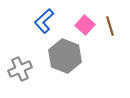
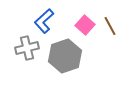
brown line: rotated 12 degrees counterclockwise
gray hexagon: rotated 20 degrees clockwise
gray cross: moved 7 px right, 21 px up; rotated 10 degrees clockwise
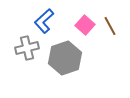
gray hexagon: moved 2 px down
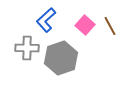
blue L-shape: moved 2 px right, 1 px up
gray cross: rotated 15 degrees clockwise
gray hexagon: moved 4 px left
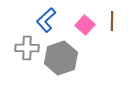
brown line: moved 2 px right, 5 px up; rotated 30 degrees clockwise
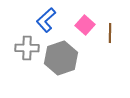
brown line: moved 2 px left, 12 px down
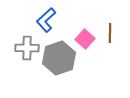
pink square: moved 14 px down
gray hexagon: moved 2 px left
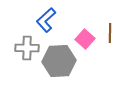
gray hexagon: moved 3 px down; rotated 16 degrees clockwise
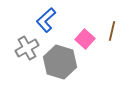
brown line: moved 2 px right, 2 px up; rotated 12 degrees clockwise
gray cross: rotated 30 degrees counterclockwise
gray hexagon: moved 1 px right, 1 px down; rotated 20 degrees clockwise
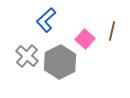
gray cross: moved 8 px down; rotated 20 degrees counterclockwise
gray hexagon: rotated 16 degrees clockwise
